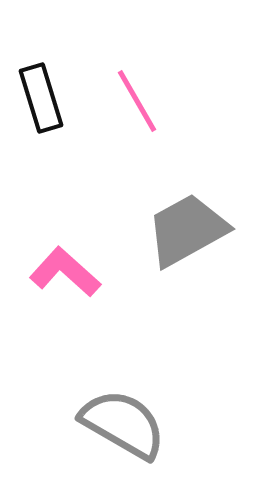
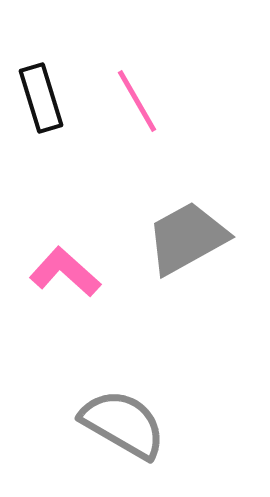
gray trapezoid: moved 8 px down
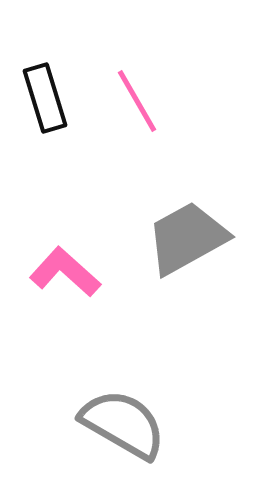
black rectangle: moved 4 px right
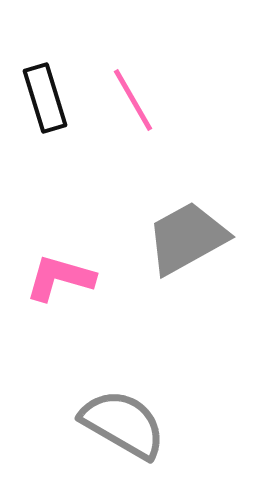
pink line: moved 4 px left, 1 px up
pink L-shape: moved 5 px left, 6 px down; rotated 26 degrees counterclockwise
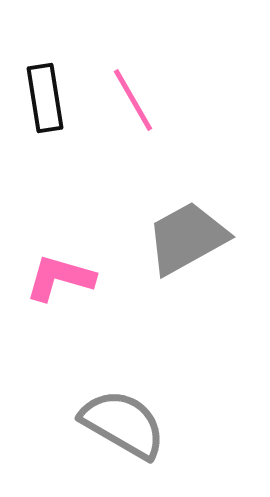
black rectangle: rotated 8 degrees clockwise
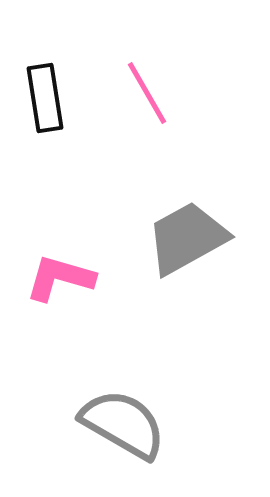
pink line: moved 14 px right, 7 px up
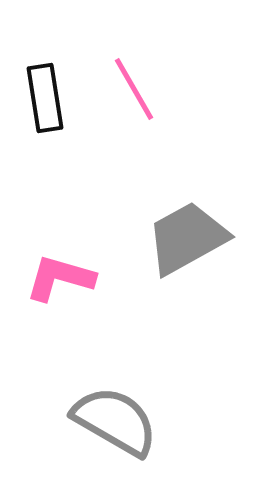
pink line: moved 13 px left, 4 px up
gray semicircle: moved 8 px left, 3 px up
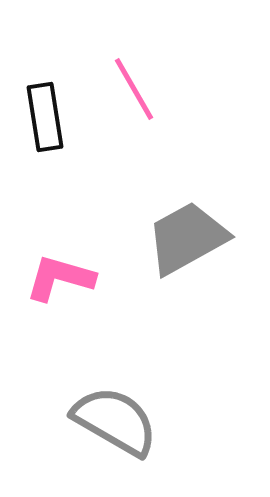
black rectangle: moved 19 px down
